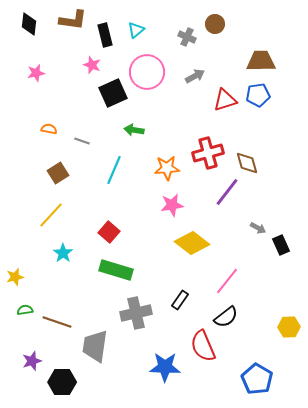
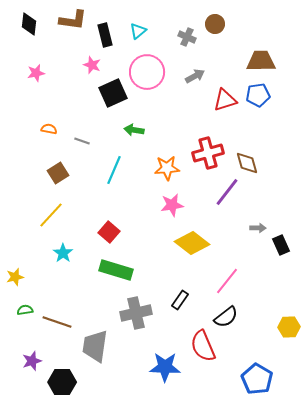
cyan triangle at (136, 30): moved 2 px right, 1 px down
gray arrow at (258, 228): rotated 28 degrees counterclockwise
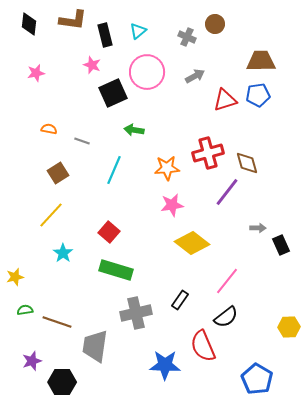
blue star at (165, 367): moved 2 px up
